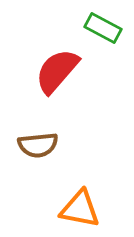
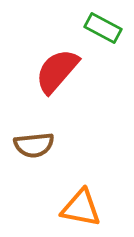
brown semicircle: moved 4 px left
orange triangle: moved 1 px right, 1 px up
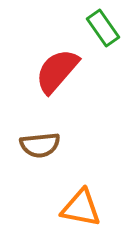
green rectangle: rotated 27 degrees clockwise
brown semicircle: moved 6 px right
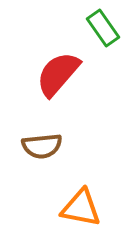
red semicircle: moved 1 px right, 3 px down
brown semicircle: moved 2 px right, 1 px down
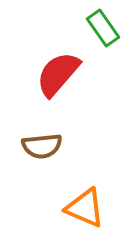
orange triangle: moved 4 px right; rotated 12 degrees clockwise
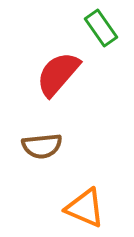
green rectangle: moved 2 px left
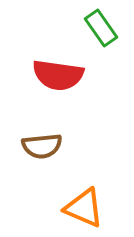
red semicircle: moved 1 px down; rotated 123 degrees counterclockwise
orange triangle: moved 1 px left
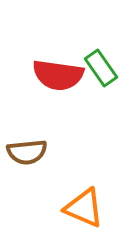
green rectangle: moved 40 px down
brown semicircle: moved 15 px left, 6 px down
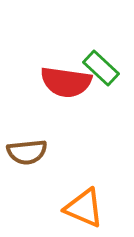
green rectangle: rotated 12 degrees counterclockwise
red semicircle: moved 8 px right, 7 px down
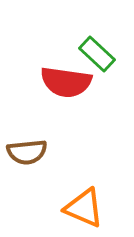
green rectangle: moved 4 px left, 14 px up
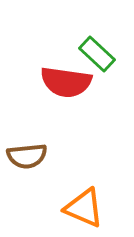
brown semicircle: moved 4 px down
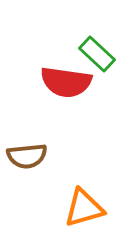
orange triangle: rotated 39 degrees counterclockwise
